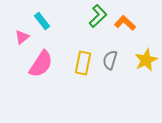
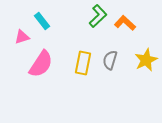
pink triangle: rotated 21 degrees clockwise
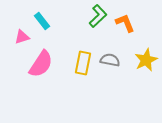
orange L-shape: rotated 25 degrees clockwise
gray semicircle: rotated 84 degrees clockwise
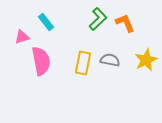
green L-shape: moved 3 px down
cyan rectangle: moved 4 px right, 1 px down
pink semicircle: moved 3 px up; rotated 44 degrees counterclockwise
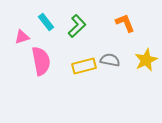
green L-shape: moved 21 px left, 7 px down
yellow rectangle: moved 1 px right, 3 px down; rotated 65 degrees clockwise
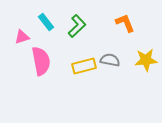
yellow star: rotated 20 degrees clockwise
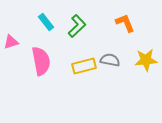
pink triangle: moved 11 px left, 5 px down
